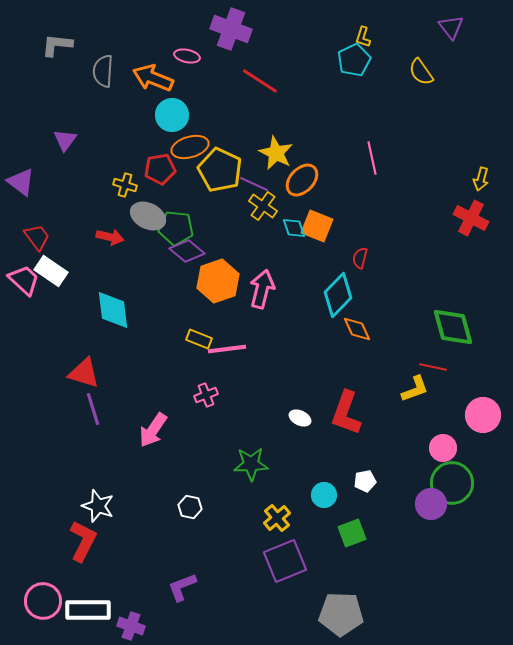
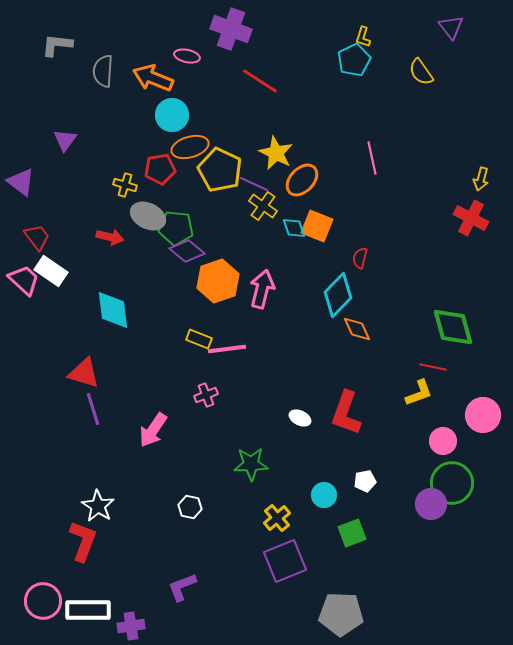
yellow L-shape at (415, 389): moved 4 px right, 4 px down
pink circle at (443, 448): moved 7 px up
white star at (98, 506): rotated 12 degrees clockwise
red L-shape at (83, 541): rotated 6 degrees counterclockwise
purple cross at (131, 626): rotated 28 degrees counterclockwise
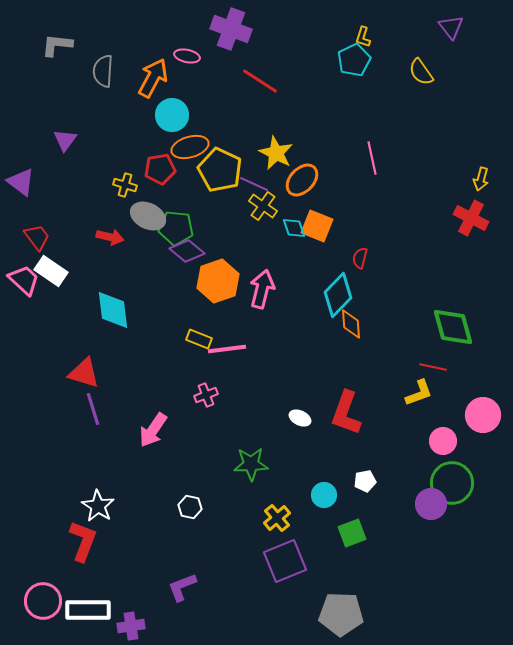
orange arrow at (153, 78): rotated 96 degrees clockwise
orange diamond at (357, 329): moved 6 px left, 5 px up; rotated 20 degrees clockwise
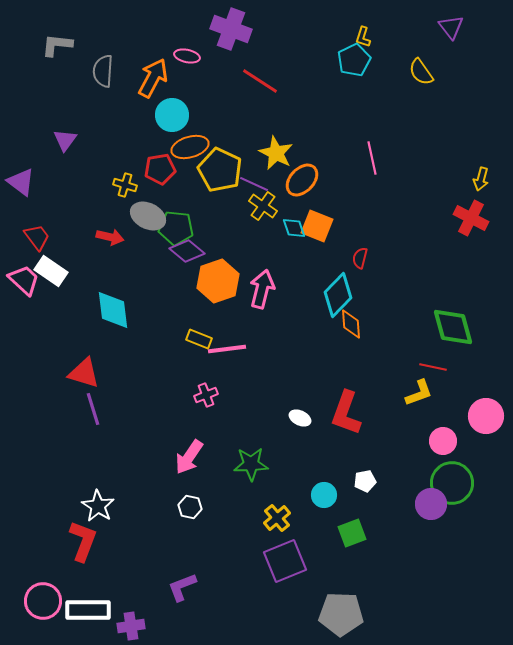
pink circle at (483, 415): moved 3 px right, 1 px down
pink arrow at (153, 430): moved 36 px right, 27 px down
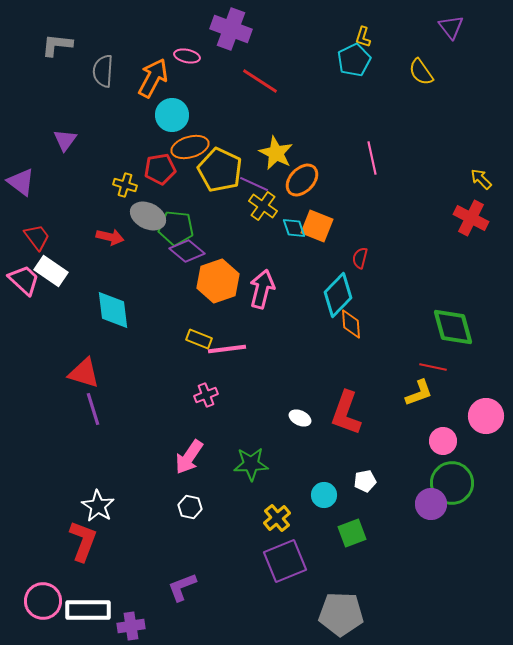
yellow arrow at (481, 179): rotated 120 degrees clockwise
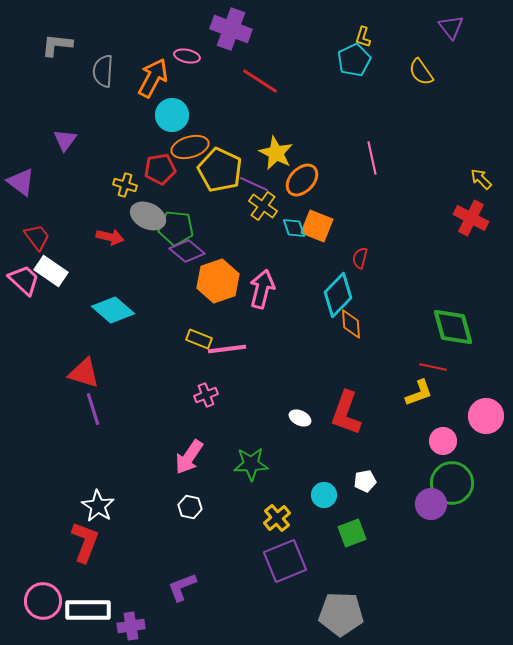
cyan diamond at (113, 310): rotated 42 degrees counterclockwise
red L-shape at (83, 541): moved 2 px right, 1 px down
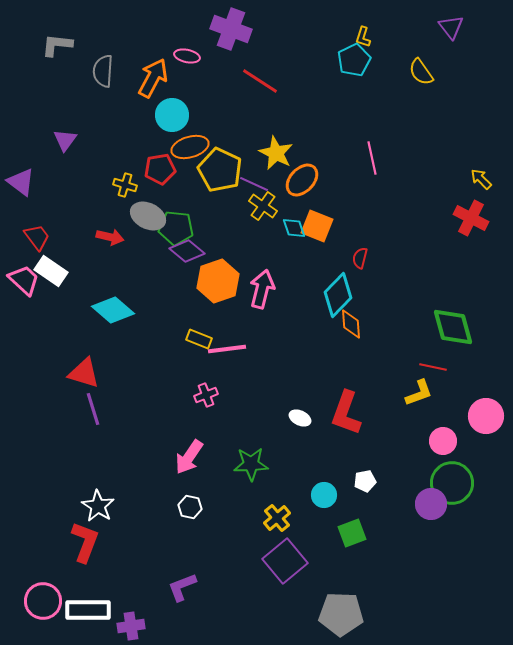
purple square at (285, 561): rotated 18 degrees counterclockwise
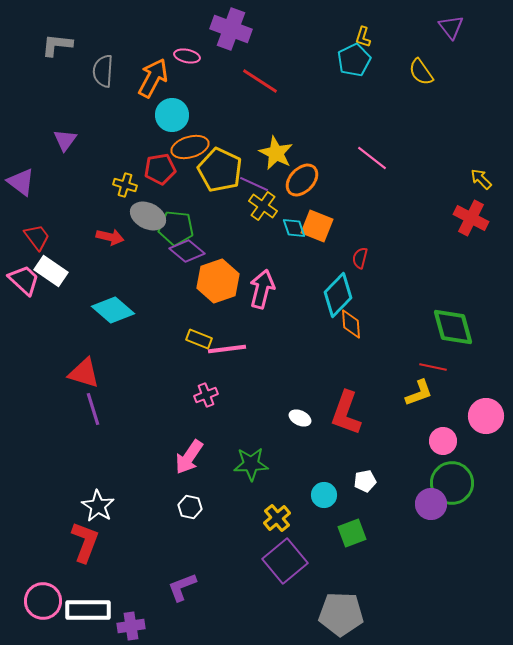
pink line at (372, 158): rotated 40 degrees counterclockwise
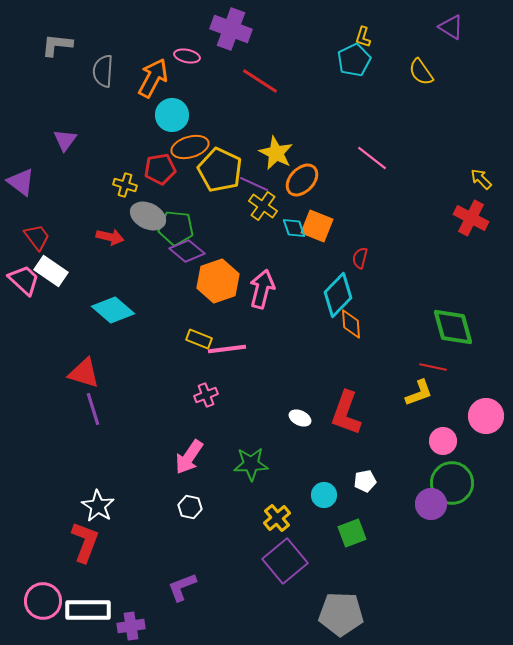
purple triangle at (451, 27): rotated 20 degrees counterclockwise
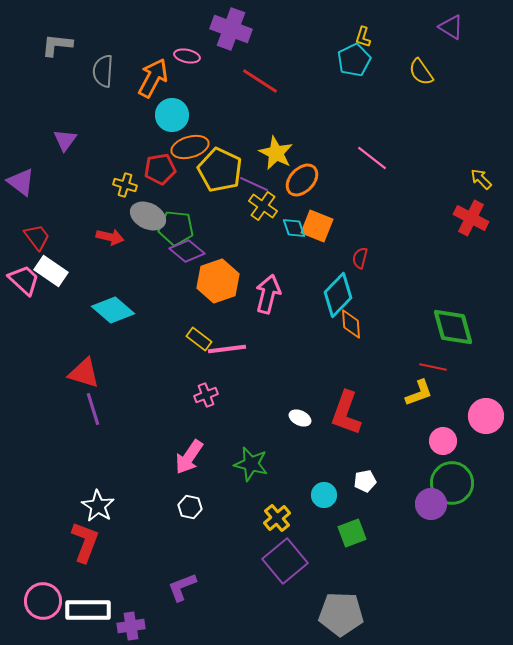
pink arrow at (262, 289): moved 6 px right, 5 px down
yellow rectangle at (199, 339): rotated 15 degrees clockwise
green star at (251, 464): rotated 16 degrees clockwise
